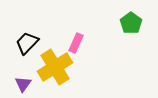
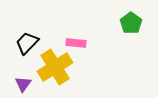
pink rectangle: rotated 72 degrees clockwise
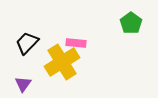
yellow cross: moved 7 px right, 5 px up
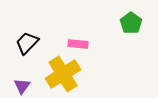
pink rectangle: moved 2 px right, 1 px down
yellow cross: moved 1 px right, 12 px down
purple triangle: moved 1 px left, 2 px down
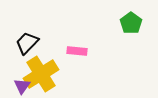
pink rectangle: moved 1 px left, 7 px down
yellow cross: moved 22 px left
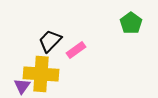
black trapezoid: moved 23 px right, 2 px up
pink rectangle: moved 1 px left, 1 px up; rotated 42 degrees counterclockwise
yellow cross: rotated 36 degrees clockwise
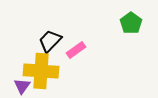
yellow cross: moved 3 px up
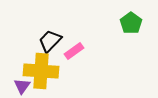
pink rectangle: moved 2 px left, 1 px down
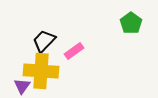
black trapezoid: moved 6 px left
